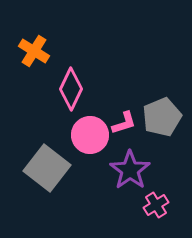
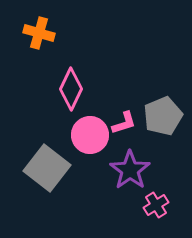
orange cross: moved 5 px right, 18 px up; rotated 16 degrees counterclockwise
gray pentagon: moved 1 px right, 1 px up
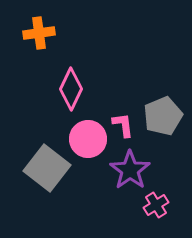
orange cross: rotated 24 degrees counterclockwise
pink L-shape: moved 1 px left, 2 px down; rotated 80 degrees counterclockwise
pink circle: moved 2 px left, 4 px down
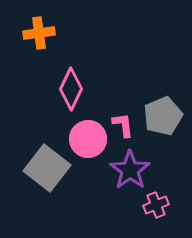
pink cross: rotated 10 degrees clockwise
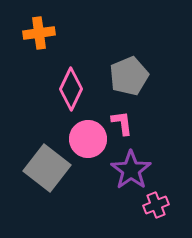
gray pentagon: moved 34 px left, 40 px up
pink L-shape: moved 1 px left, 2 px up
purple star: moved 1 px right
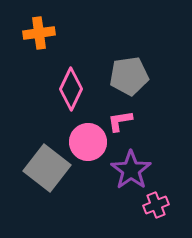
gray pentagon: rotated 15 degrees clockwise
pink L-shape: moved 2 px left, 2 px up; rotated 92 degrees counterclockwise
pink circle: moved 3 px down
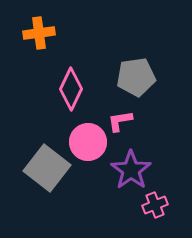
gray pentagon: moved 7 px right, 1 px down
pink cross: moved 1 px left
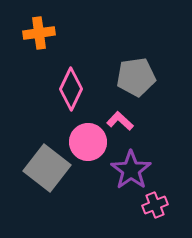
pink L-shape: rotated 52 degrees clockwise
